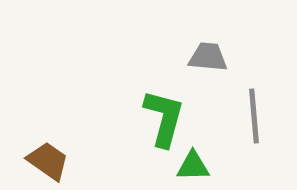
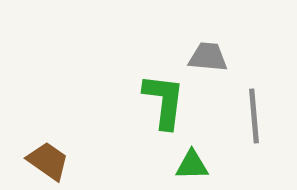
green L-shape: moved 17 px up; rotated 8 degrees counterclockwise
green triangle: moved 1 px left, 1 px up
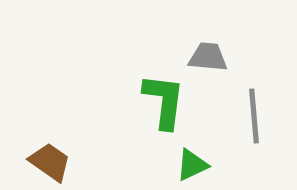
brown trapezoid: moved 2 px right, 1 px down
green triangle: rotated 24 degrees counterclockwise
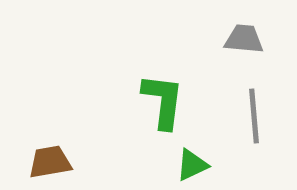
gray trapezoid: moved 36 px right, 18 px up
green L-shape: moved 1 px left
brown trapezoid: rotated 45 degrees counterclockwise
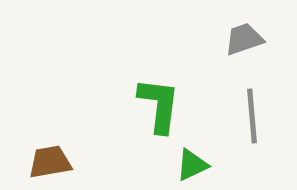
gray trapezoid: rotated 24 degrees counterclockwise
green L-shape: moved 4 px left, 4 px down
gray line: moved 2 px left
